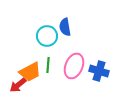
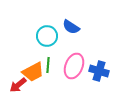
blue semicircle: moved 6 px right; rotated 48 degrees counterclockwise
orange trapezoid: moved 3 px right
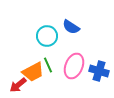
green line: rotated 28 degrees counterclockwise
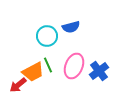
blue semicircle: rotated 48 degrees counterclockwise
blue cross: rotated 36 degrees clockwise
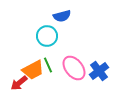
blue semicircle: moved 9 px left, 11 px up
pink ellipse: moved 2 px down; rotated 60 degrees counterclockwise
orange trapezoid: moved 2 px up
red arrow: moved 1 px right, 2 px up
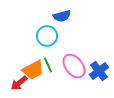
pink ellipse: moved 2 px up
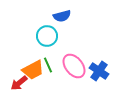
blue cross: rotated 18 degrees counterclockwise
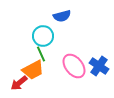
cyan circle: moved 4 px left
green line: moved 7 px left, 11 px up
blue cross: moved 5 px up
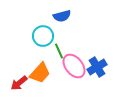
green line: moved 18 px right, 3 px up
blue cross: moved 2 px left, 1 px down; rotated 24 degrees clockwise
orange trapezoid: moved 7 px right, 3 px down; rotated 20 degrees counterclockwise
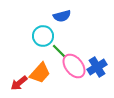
green line: rotated 21 degrees counterclockwise
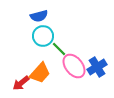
blue semicircle: moved 23 px left
green line: moved 2 px up
red arrow: moved 2 px right
